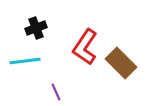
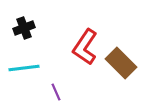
black cross: moved 12 px left
cyan line: moved 1 px left, 7 px down
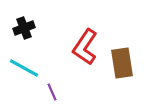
brown rectangle: moved 1 px right; rotated 36 degrees clockwise
cyan line: rotated 36 degrees clockwise
purple line: moved 4 px left
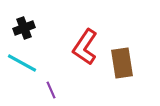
cyan line: moved 2 px left, 5 px up
purple line: moved 1 px left, 2 px up
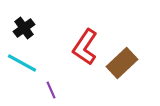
black cross: rotated 15 degrees counterclockwise
brown rectangle: rotated 56 degrees clockwise
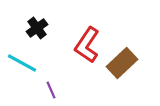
black cross: moved 13 px right
red L-shape: moved 2 px right, 2 px up
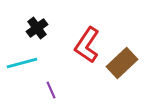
cyan line: rotated 44 degrees counterclockwise
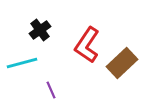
black cross: moved 3 px right, 2 px down
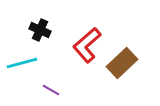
black cross: rotated 30 degrees counterclockwise
red L-shape: rotated 15 degrees clockwise
purple line: rotated 36 degrees counterclockwise
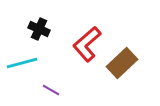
black cross: moved 1 px left, 1 px up
red L-shape: moved 1 px up
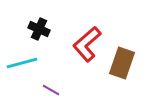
brown rectangle: rotated 28 degrees counterclockwise
